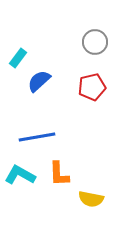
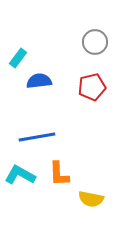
blue semicircle: rotated 35 degrees clockwise
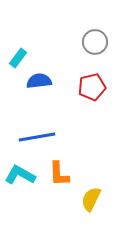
yellow semicircle: rotated 105 degrees clockwise
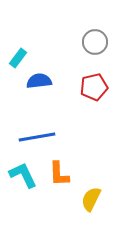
red pentagon: moved 2 px right
cyan L-shape: moved 3 px right; rotated 36 degrees clockwise
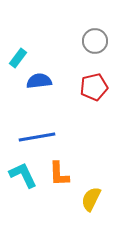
gray circle: moved 1 px up
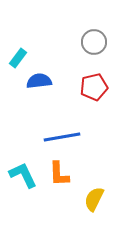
gray circle: moved 1 px left, 1 px down
blue line: moved 25 px right
yellow semicircle: moved 3 px right
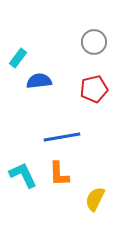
red pentagon: moved 2 px down
yellow semicircle: moved 1 px right
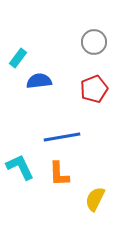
red pentagon: rotated 8 degrees counterclockwise
cyan L-shape: moved 3 px left, 8 px up
